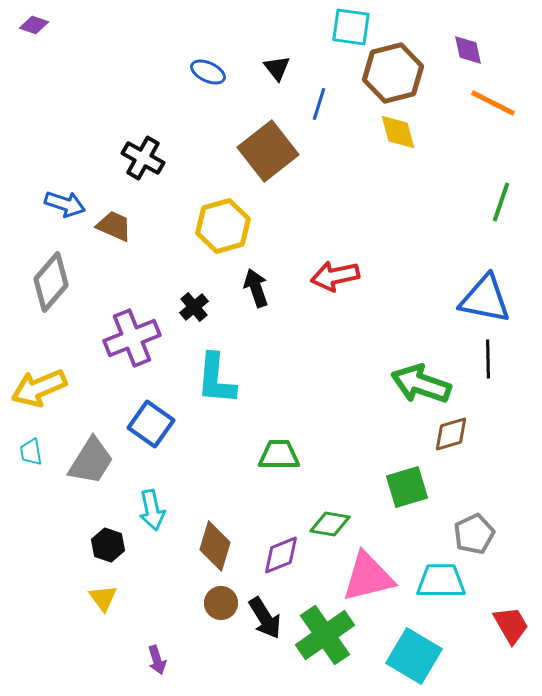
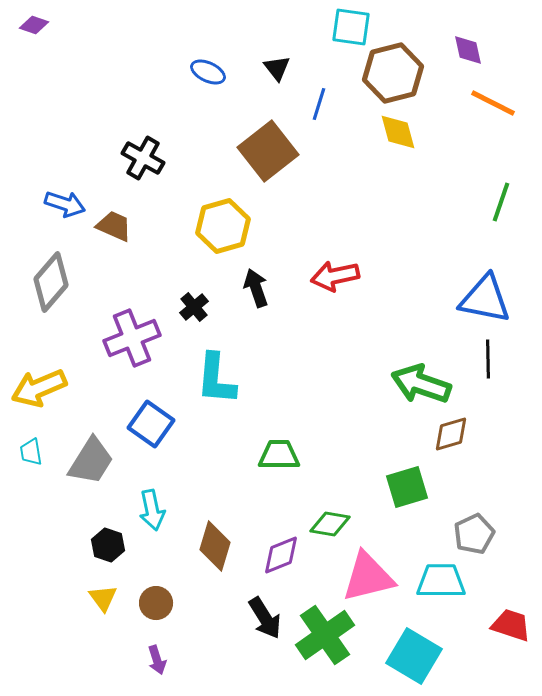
brown circle at (221, 603): moved 65 px left
red trapezoid at (511, 625): rotated 42 degrees counterclockwise
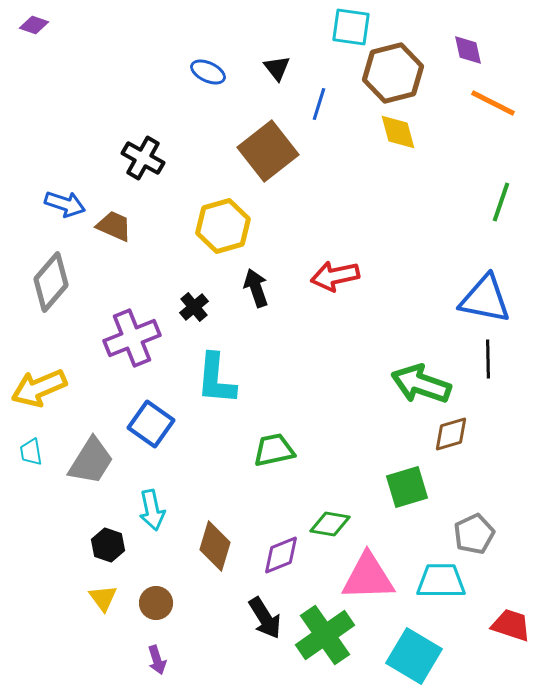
green trapezoid at (279, 455): moved 5 px left, 5 px up; rotated 12 degrees counterclockwise
pink triangle at (368, 577): rotated 12 degrees clockwise
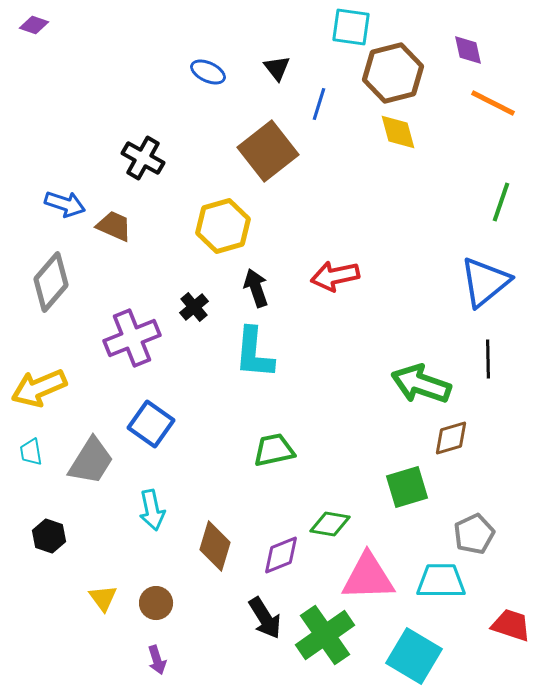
blue triangle at (485, 299): moved 17 px up; rotated 50 degrees counterclockwise
cyan L-shape at (216, 379): moved 38 px right, 26 px up
brown diamond at (451, 434): moved 4 px down
black hexagon at (108, 545): moved 59 px left, 9 px up
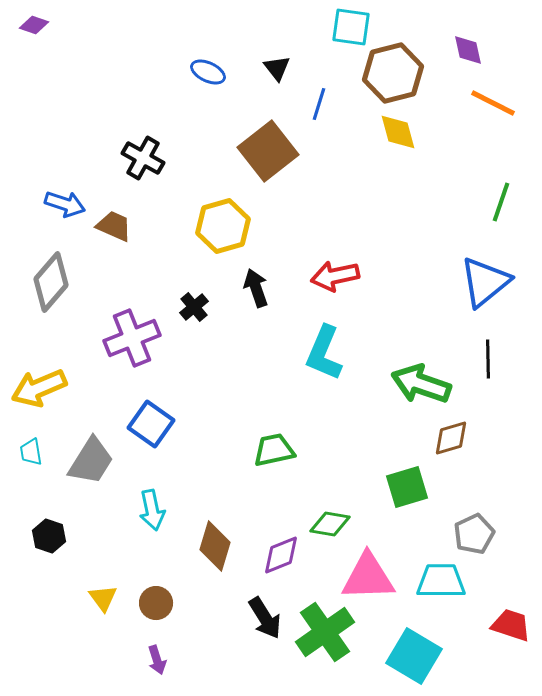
cyan L-shape at (254, 353): moved 70 px right; rotated 18 degrees clockwise
green cross at (325, 635): moved 3 px up
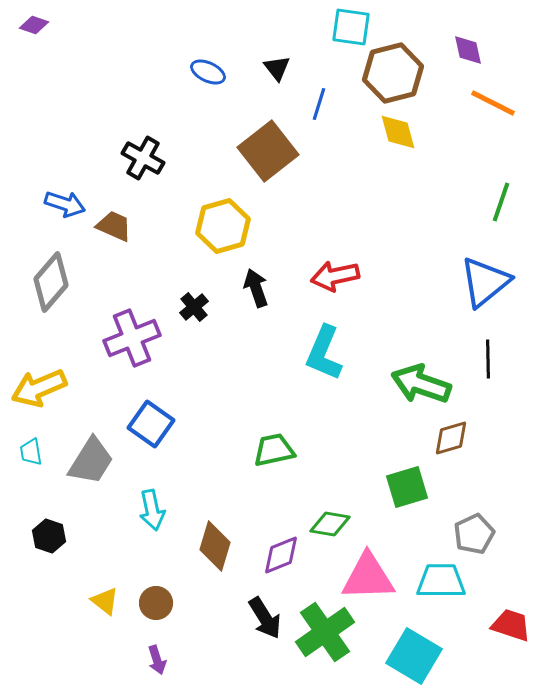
yellow triangle at (103, 598): moved 2 px right, 3 px down; rotated 16 degrees counterclockwise
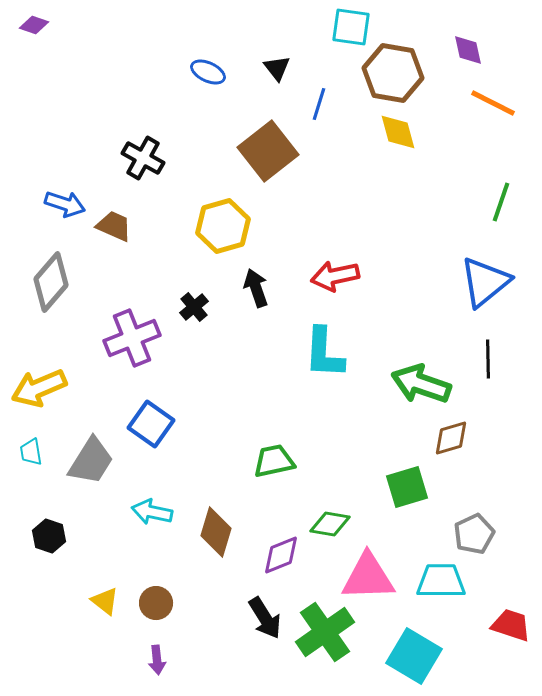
brown hexagon at (393, 73): rotated 24 degrees clockwise
cyan L-shape at (324, 353): rotated 20 degrees counterclockwise
green trapezoid at (274, 450): moved 11 px down
cyan arrow at (152, 510): moved 2 px down; rotated 114 degrees clockwise
brown diamond at (215, 546): moved 1 px right, 14 px up
purple arrow at (157, 660): rotated 12 degrees clockwise
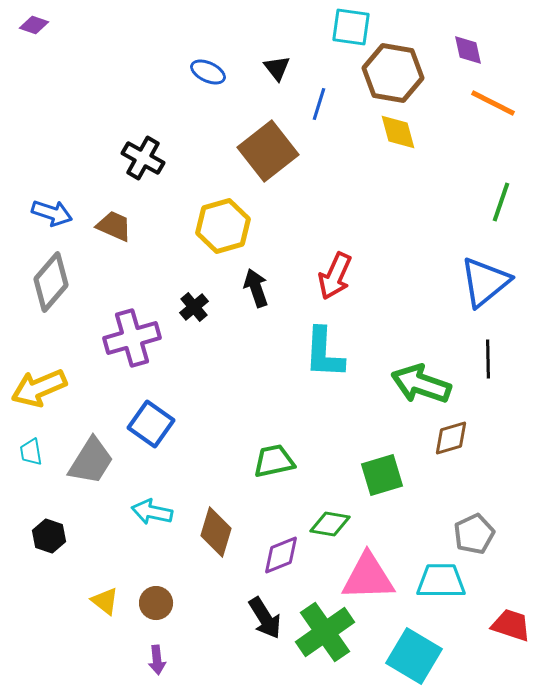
blue arrow at (65, 204): moved 13 px left, 9 px down
red arrow at (335, 276): rotated 54 degrees counterclockwise
purple cross at (132, 338): rotated 6 degrees clockwise
green square at (407, 487): moved 25 px left, 12 px up
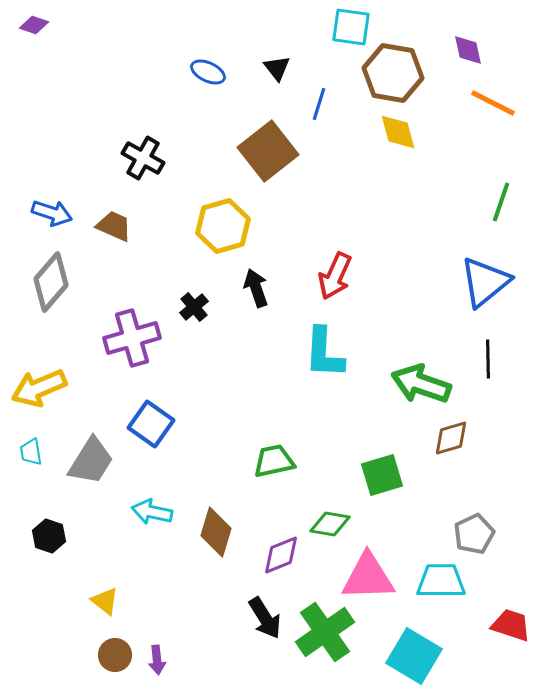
brown circle at (156, 603): moved 41 px left, 52 px down
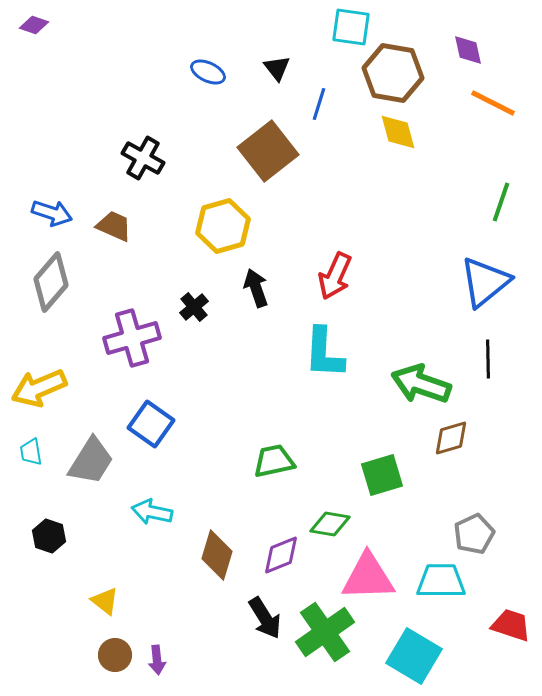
brown diamond at (216, 532): moved 1 px right, 23 px down
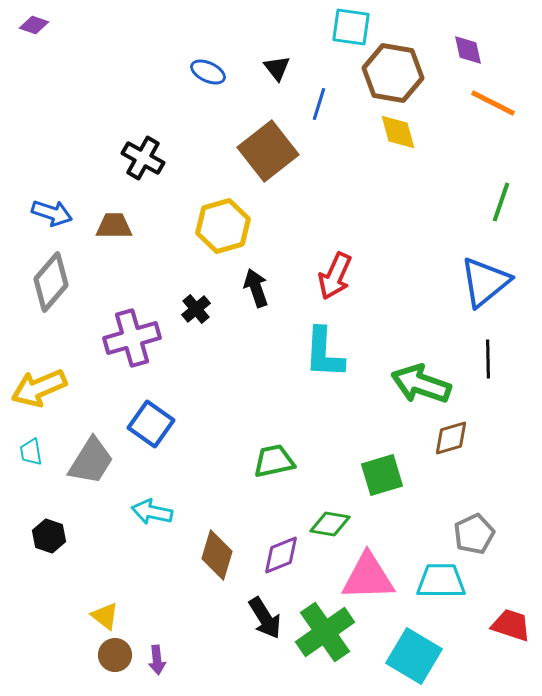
brown trapezoid at (114, 226): rotated 24 degrees counterclockwise
black cross at (194, 307): moved 2 px right, 2 px down
yellow triangle at (105, 601): moved 15 px down
